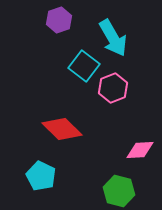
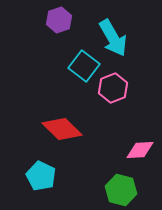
green hexagon: moved 2 px right, 1 px up
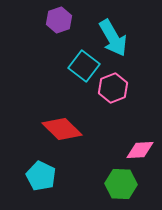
green hexagon: moved 6 px up; rotated 12 degrees counterclockwise
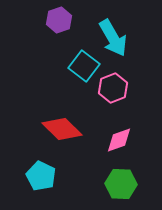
pink diamond: moved 21 px left, 10 px up; rotated 16 degrees counterclockwise
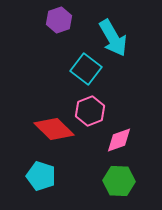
cyan square: moved 2 px right, 3 px down
pink hexagon: moved 23 px left, 23 px down
red diamond: moved 8 px left
cyan pentagon: rotated 8 degrees counterclockwise
green hexagon: moved 2 px left, 3 px up
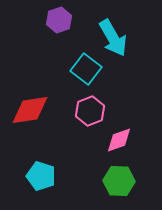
red diamond: moved 24 px left, 19 px up; rotated 54 degrees counterclockwise
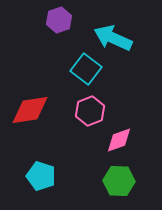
cyan arrow: rotated 144 degrees clockwise
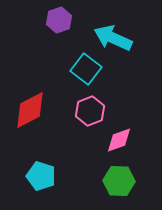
red diamond: rotated 18 degrees counterclockwise
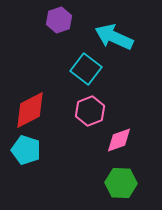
cyan arrow: moved 1 px right, 1 px up
cyan pentagon: moved 15 px left, 26 px up
green hexagon: moved 2 px right, 2 px down
